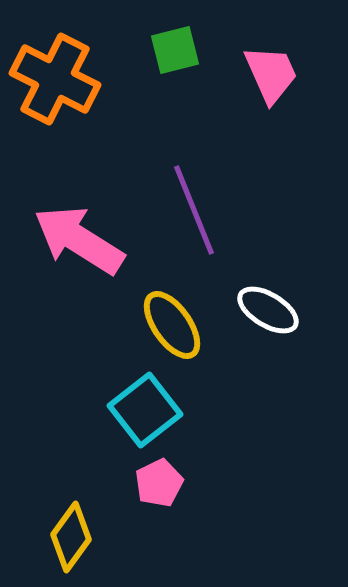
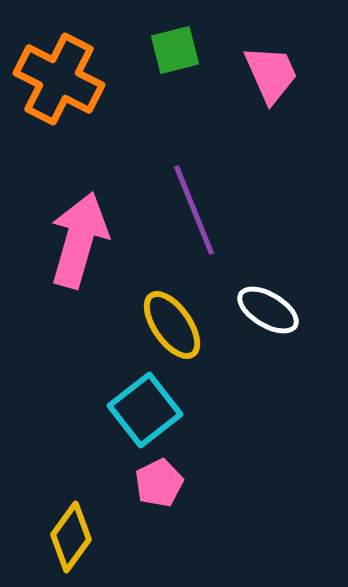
orange cross: moved 4 px right
pink arrow: rotated 74 degrees clockwise
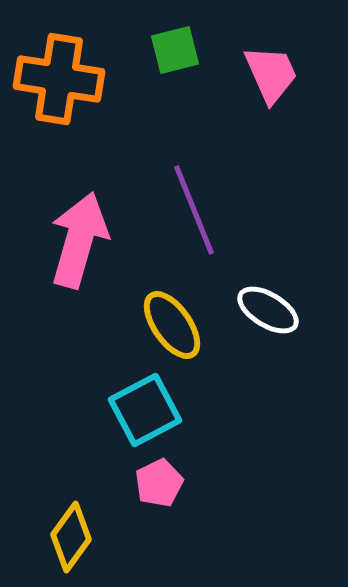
orange cross: rotated 18 degrees counterclockwise
cyan square: rotated 10 degrees clockwise
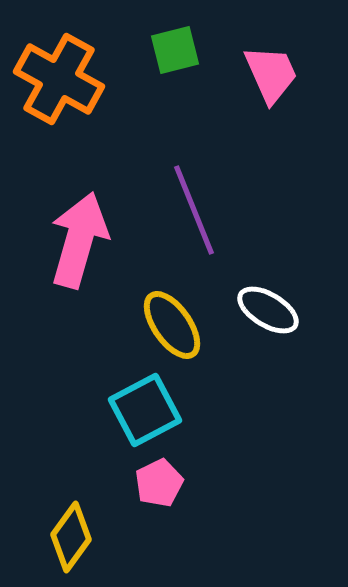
orange cross: rotated 20 degrees clockwise
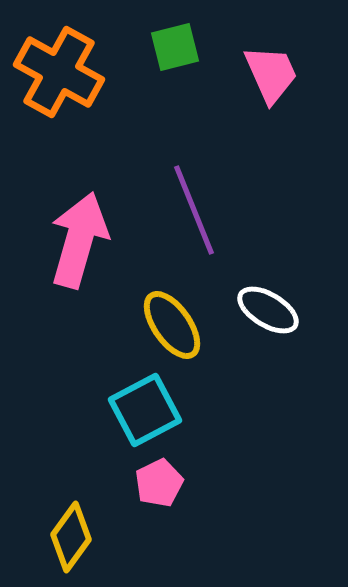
green square: moved 3 px up
orange cross: moved 7 px up
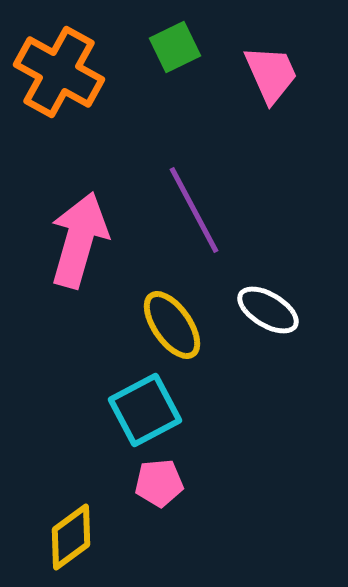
green square: rotated 12 degrees counterclockwise
purple line: rotated 6 degrees counterclockwise
pink pentagon: rotated 21 degrees clockwise
yellow diamond: rotated 18 degrees clockwise
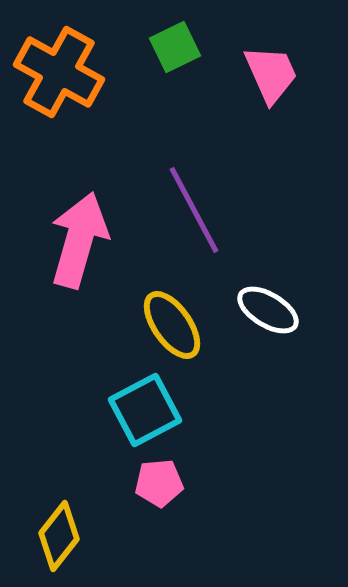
yellow diamond: moved 12 px left, 1 px up; rotated 16 degrees counterclockwise
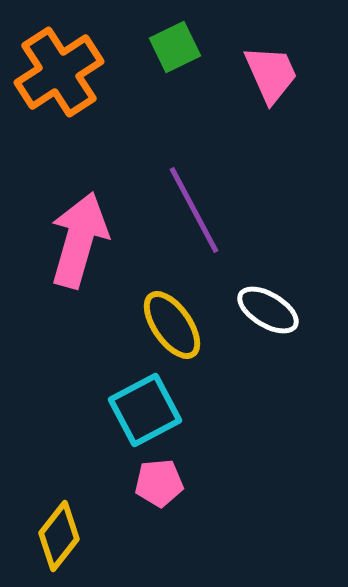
orange cross: rotated 28 degrees clockwise
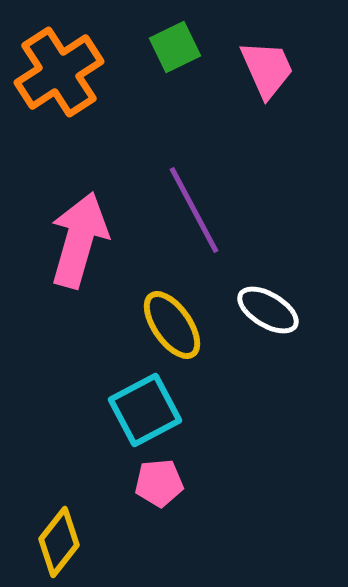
pink trapezoid: moved 4 px left, 5 px up
yellow diamond: moved 6 px down
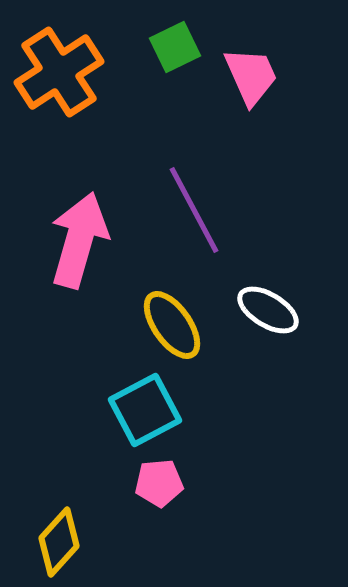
pink trapezoid: moved 16 px left, 7 px down
yellow diamond: rotated 4 degrees clockwise
